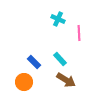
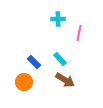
cyan cross: rotated 24 degrees counterclockwise
pink line: rotated 14 degrees clockwise
brown arrow: moved 1 px left
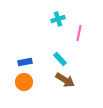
cyan cross: rotated 16 degrees counterclockwise
blue rectangle: moved 9 px left; rotated 56 degrees counterclockwise
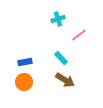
pink line: moved 2 px down; rotated 42 degrees clockwise
cyan rectangle: moved 1 px right, 1 px up
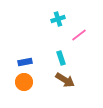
cyan rectangle: rotated 24 degrees clockwise
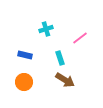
cyan cross: moved 12 px left, 10 px down
pink line: moved 1 px right, 3 px down
cyan rectangle: moved 1 px left
blue rectangle: moved 7 px up; rotated 24 degrees clockwise
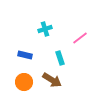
cyan cross: moved 1 px left
brown arrow: moved 13 px left
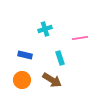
pink line: rotated 28 degrees clockwise
orange circle: moved 2 px left, 2 px up
